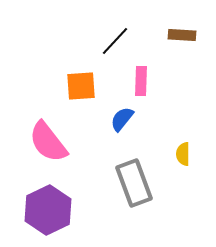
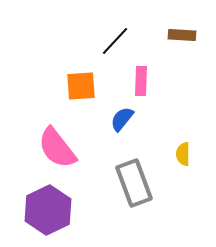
pink semicircle: moved 9 px right, 6 px down
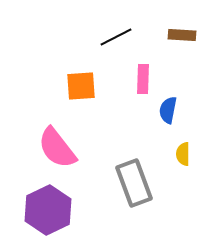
black line: moved 1 px right, 4 px up; rotated 20 degrees clockwise
pink rectangle: moved 2 px right, 2 px up
blue semicircle: moved 46 px right, 9 px up; rotated 28 degrees counterclockwise
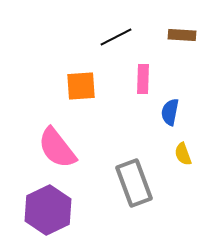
blue semicircle: moved 2 px right, 2 px down
yellow semicircle: rotated 20 degrees counterclockwise
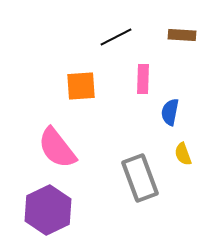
gray rectangle: moved 6 px right, 5 px up
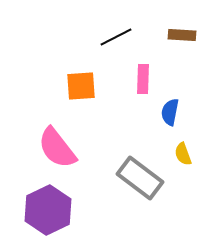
gray rectangle: rotated 33 degrees counterclockwise
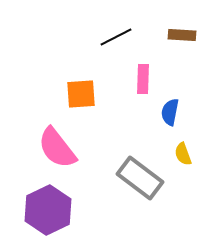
orange square: moved 8 px down
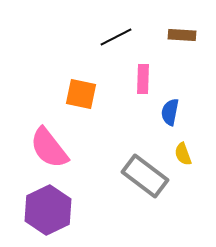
orange square: rotated 16 degrees clockwise
pink semicircle: moved 8 px left
gray rectangle: moved 5 px right, 2 px up
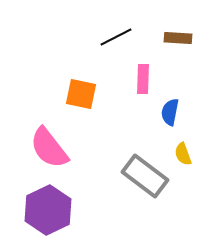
brown rectangle: moved 4 px left, 3 px down
